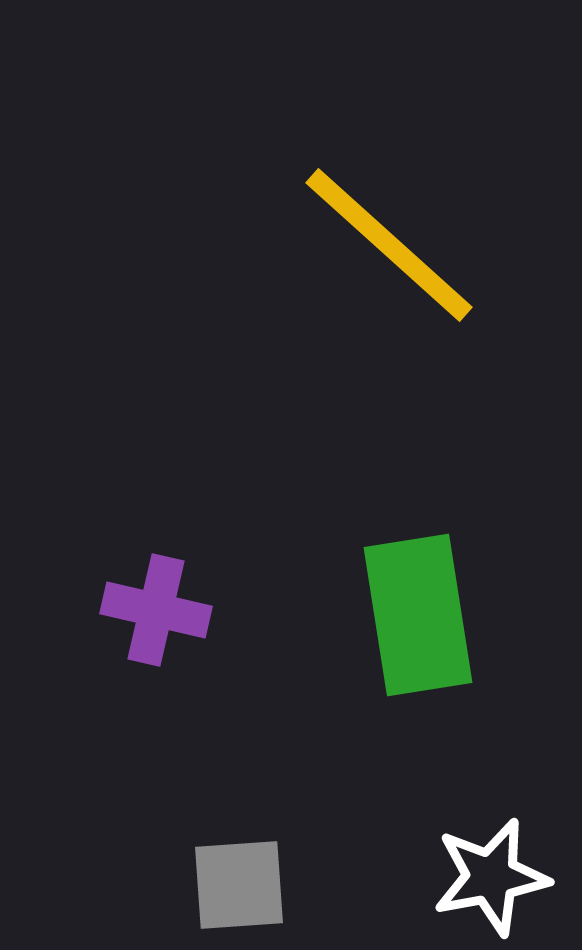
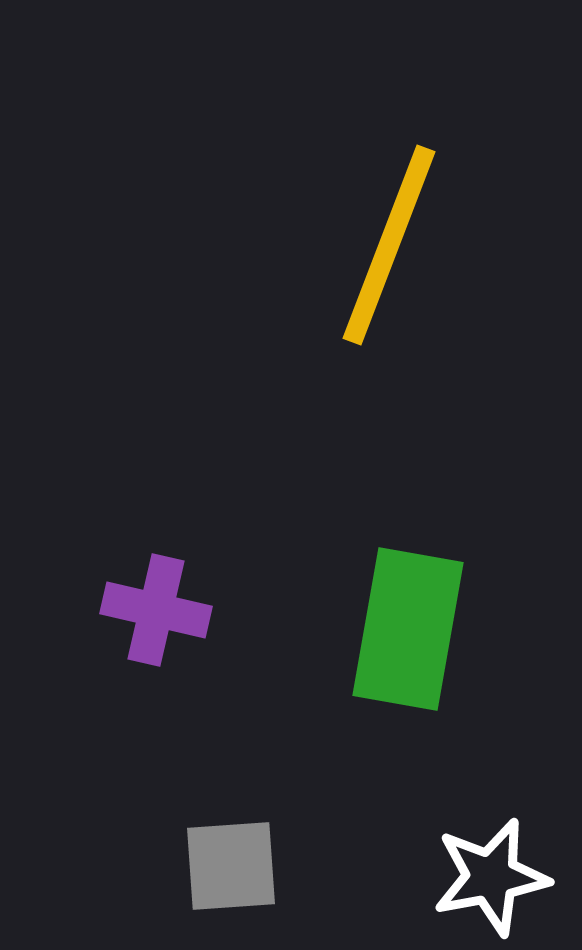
yellow line: rotated 69 degrees clockwise
green rectangle: moved 10 px left, 14 px down; rotated 19 degrees clockwise
gray square: moved 8 px left, 19 px up
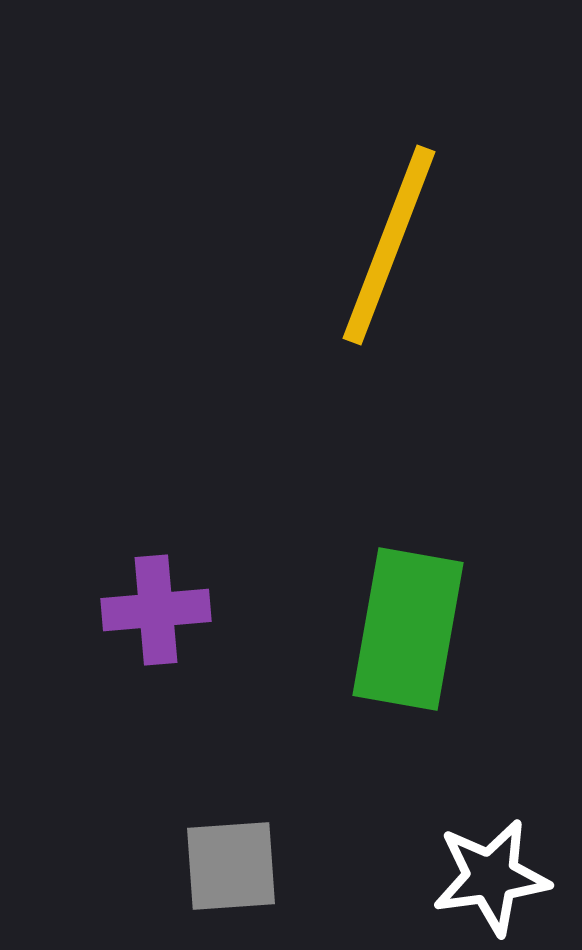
purple cross: rotated 18 degrees counterclockwise
white star: rotated 3 degrees clockwise
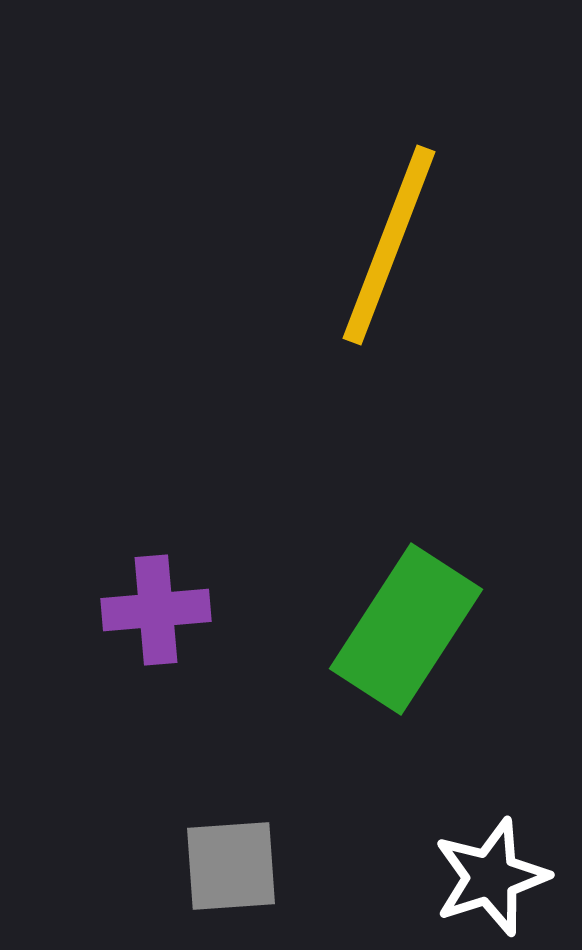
green rectangle: moved 2 px left; rotated 23 degrees clockwise
white star: rotated 10 degrees counterclockwise
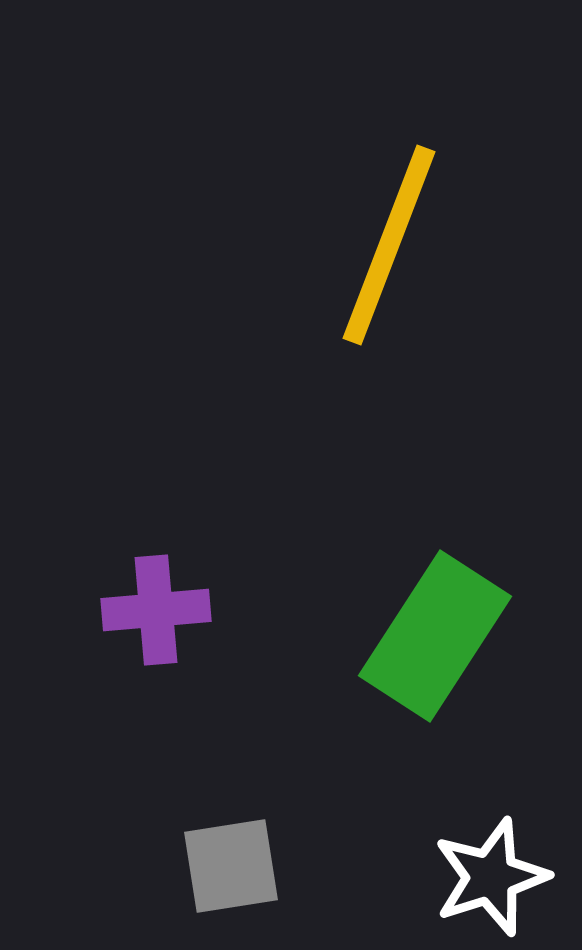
green rectangle: moved 29 px right, 7 px down
gray square: rotated 5 degrees counterclockwise
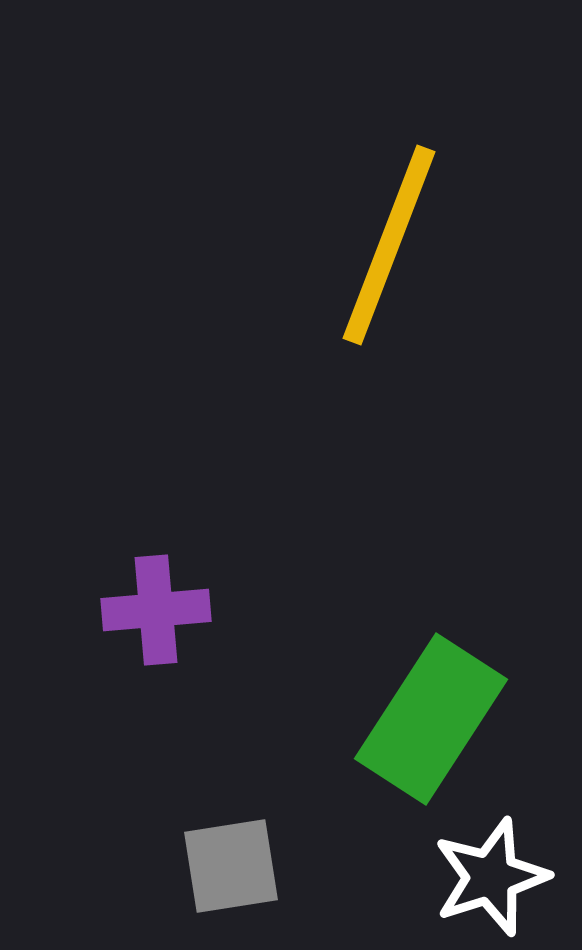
green rectangle: moved 4 px left, 83 px down
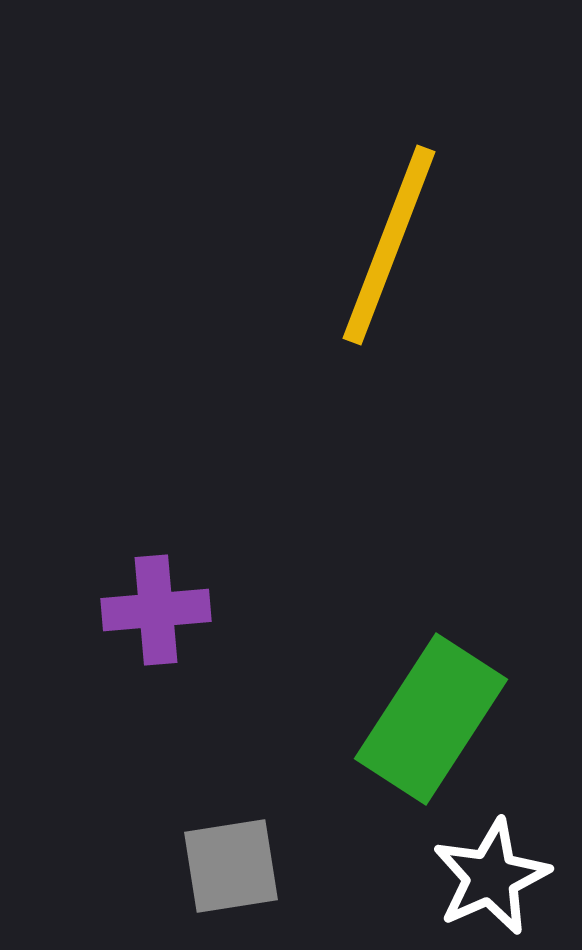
white star: rotated 6 degrees counterclockwise
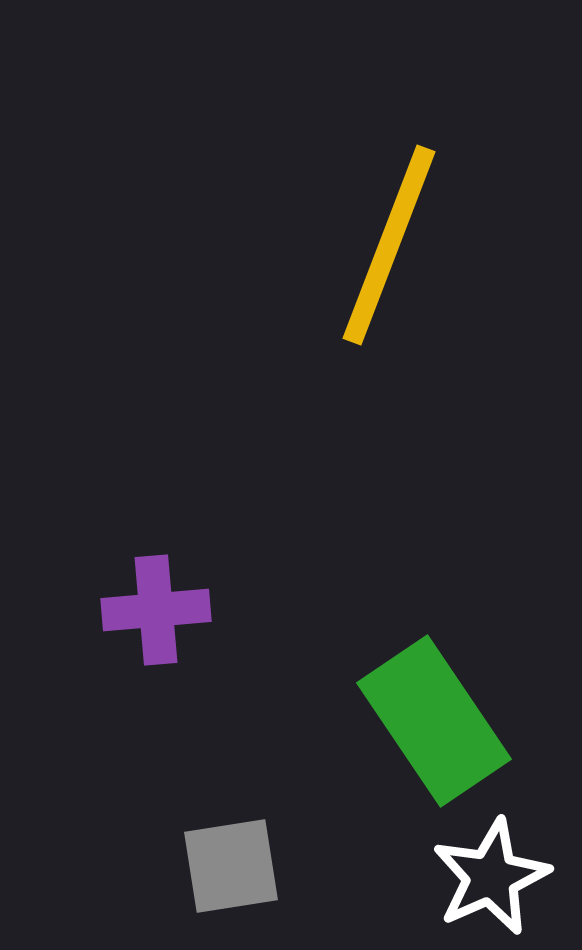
green rectangle: moved 3 px right, 2 px down; rotated 67 degrees counterclockwise
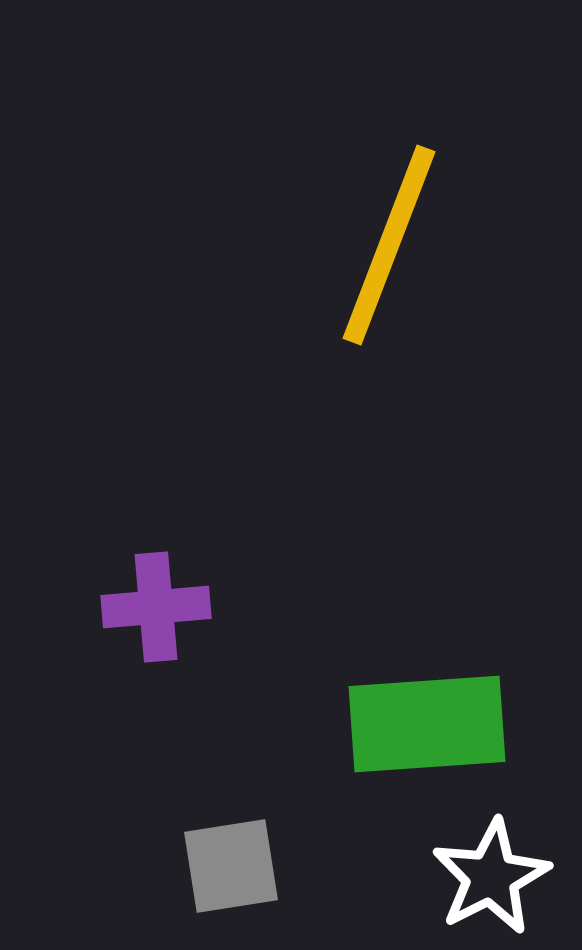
purple cross: moved 3 px up
green rectangle: moved 7 px left, 3 px down; rotated 60 degrees counterclockwise
white star: rotated 3 degrees counterclockwise
